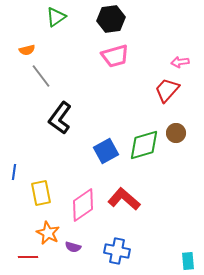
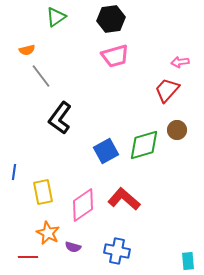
brown circle: moved 1 px right, 3 px up
yellow rectangle: moved 2 px right, 1 px up
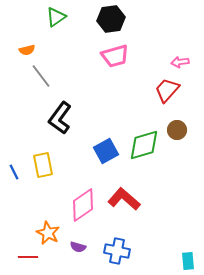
blue line: rotated 35 degrees counterclockwise
yellow rectangle: moved 27 px up
purple semicircle: moved 5 px right
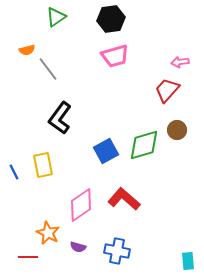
gray line: moved 7 px right, 7 px up
pink diamond: moved 2 px left
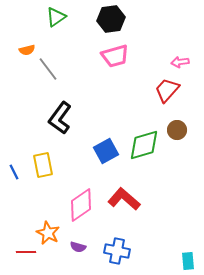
red line: moved 2 px left, 5 px up
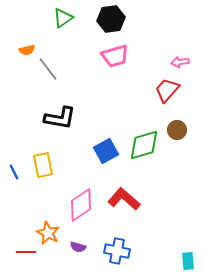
green triangle: moved 7 px right, 1 px down
black L-shape: rotated 116 degrees counterclockwise
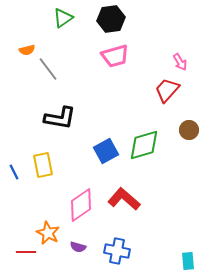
pink arrow: rotated 114 degrees counterclockwise
brown circle: moved 12 px right
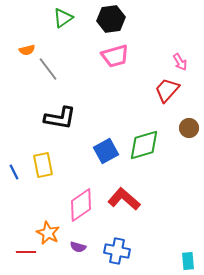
brown circle: moved 2 px up
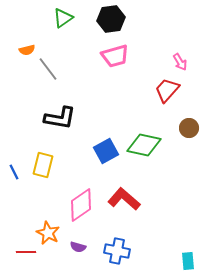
green diamond: rotated 28 degrees clockwise
yellow rectangle: rotated 25 degrees clockwise
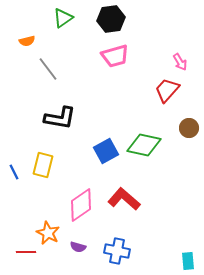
orange semicircle: moved 9 px up
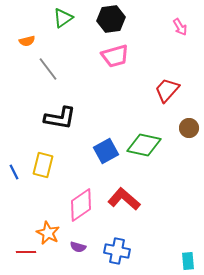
pink arrow: moved 35 px up
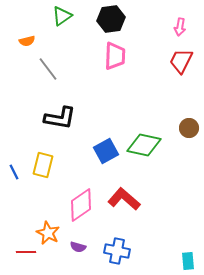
green triangle: moved 1 px left, 2 px up
pink arrow: rotated 42 degrees clockwise
pink trapezoid: rotated 72 degrees counterclockwise
red trapezoid: moved 14 px right, 29 px up; rotated 16 degrees counterclockwise
